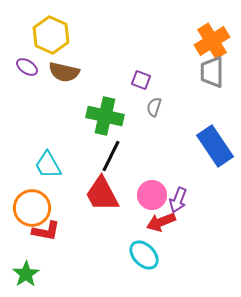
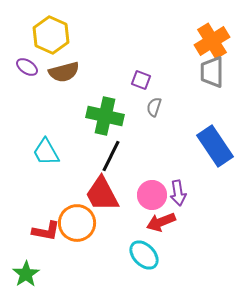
brown semicircle: rotated 28 degrees counterclockwise
cyan trapezoid: moved 2 px left, 13 px up
purple arrow: moved 7 px up; rotated 30 degrees counterclockwise
orange circle: moved 45 px right, 15 px down
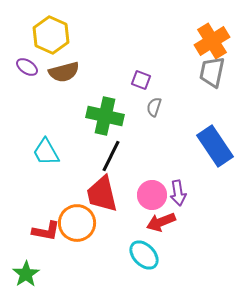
gray trapezoid: rotated 12 degrees clockwise
red trapezoid: rotated 15 degrees clockwise
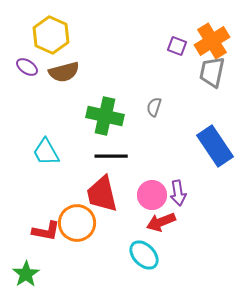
purple square: moved 36 px right, 34 px up
black line: rotated 64 degrees clockwise
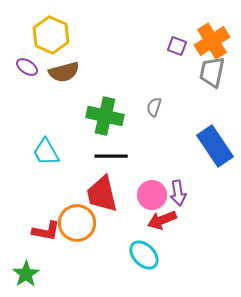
red arrow: moved 1 px right, 2 px up
